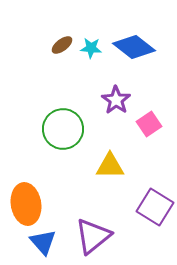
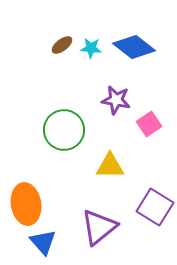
purple star: rotated 24 degrees counterclockwise
green circle: moved 1 px right, 1 px down
purple triangle: moved 6 px right, 9 px up
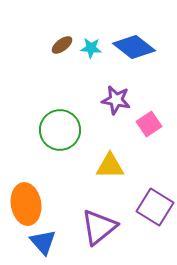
green circle: moved 4 px left
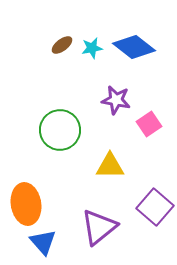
cyan star: moved 1 px right; rotated 15 degrees counterclockwise
purple square: rotated 9 degrees clockwise
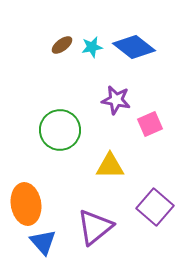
cyan star: moved 1 px up
pink square: moved 1 px right; rotated 10 degrees clockwise
purple triangle: moved 4 px left
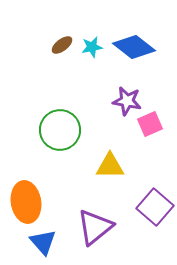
purple star: moved 11 px right, 1 px down
orange ellipse: moved 2 px up
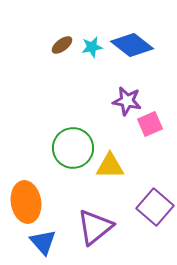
blue diamond: moved 2 px left, 2 px up
green circle: moved 13 px right, 18 px down
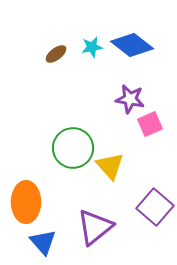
brown ellipse: moved 6 px left, 9 px down
purple star: moved 3 px right, 2 px up
yellow triangle: rotated 48 degrees clockwise
orange ellipse: rotated 9 degrees clockwise
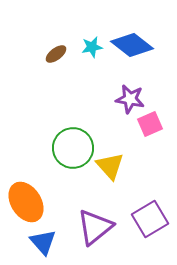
orange ellipse: rotated 33 degrees counterclockwise
purple square: moved 5 px left, 12 px down; rotated 18 degrees clockwise
